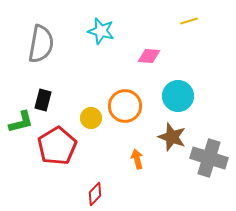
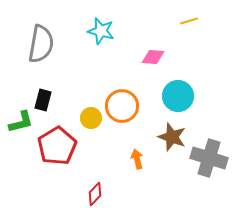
pink diamond: moved 4 px right, 1 px down
orange circle: moved 3 px left
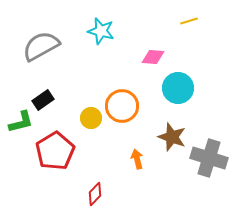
gray semicircle: moved 2 px down; rotated 129 degrees counterclockwise
cyan circle: moved 8 px up
black rectangle: rotated 40 degrees clockwise
red pentagon: moved 2 px left, 5 px down
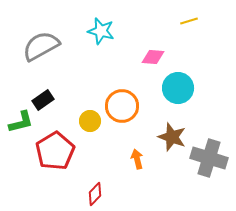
yellow circle: moved 1 px left, 3 px down
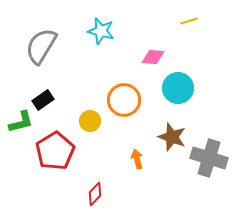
gray semicircle: rotated 30 degrees counterclockwise
orange circle: moved 2 px right, 6 px up
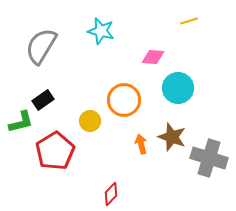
orange arrow: moved 4 px right, 15 px up
red diamond: moved 16 px right
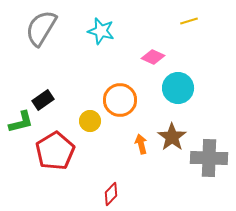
gray semicircle: moved 18 px up
pink diamond: rotated 20 degrees clockwise
orange circle: moved 4 px left
brown star: rotated 16 degrees clockwise
gray cross: rotated 15 degrees counterclockwise
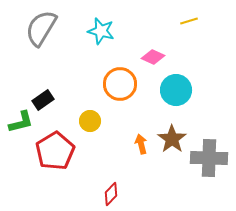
cyan circle: moved 2 px left, 2 px down
orange circle: moved 16 px up
brown star: moved 2 px down
